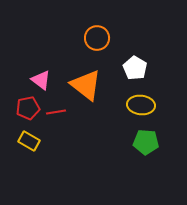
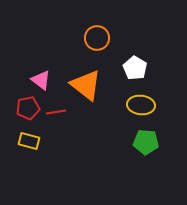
yellow rectangle: rotated 15 degrees counterclockwise
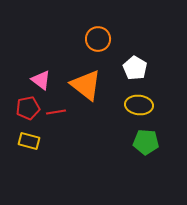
orange circle: moved 1 px right, 1 px down
yellow ellipse: moved 2 px left
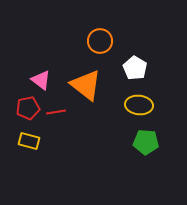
orange circle: moved 2 px right, 2 px down
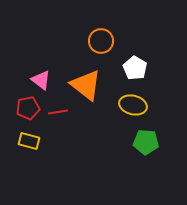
orange circle: moved 1 px right
yellow ellipse: moved 6 px left; rotated 8 degrees clockwise
red line: moved 2 px right
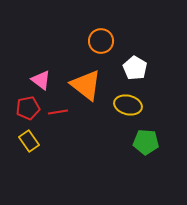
yellow ellipse: moved 5 px left
yellow rectangle: rotated 40 degrees clockwise
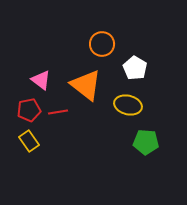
orange circle: moved 1 px right, 3 px down
red pentagon: moved 1 px right, 2 px down
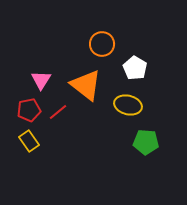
pink triangle: rotated 25 degrees clockwise
red line: rotated 30 degrees counterclockwise
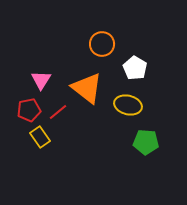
orange triangle: moved 1 px right, 3 px down
yellow rectangle: moved 11 px right, 4 px up
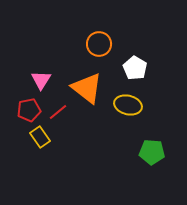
orange circle: moved 3 px left
green pentagon: moved 6 px right, 10 px down
